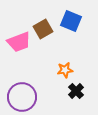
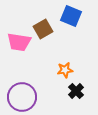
blue square: moved 5 px up
pink trapezoid: rotated 30 degrees clockwise
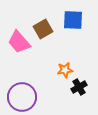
blue square: moved 2 px right, 4 px down; rotated 20 degrees counterclockwise
pink trapezoid: rotated 40 degrees clockwise
black cross: moved 3 px right, 4 px up; rotated 14 degrees clockwise
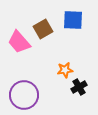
purple circle: moved 2 px right, 2 px up
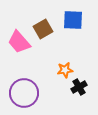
purple circle: moved 2 px up
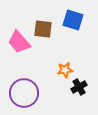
blue square: rotated 15 degrees clockwise
brown square: rotated 36 degrees clockwise
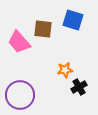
purple circle: moved 4 px left, 2 px down
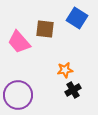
blue square: moved 4 px right, 2 px up; rotated 15 degrees clockwise
brown square: moved 2 px right
black cross: moved 6 px left, 3 px down
purple circle: moved 2 px left
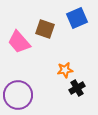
blue square: rotated 35 degrees clockwise
brown square: rotated 12 degrees clockwise
black cross: moved 4 px right, 2 px up
